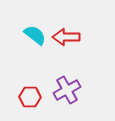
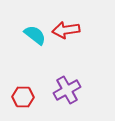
red arrow: moved 7 px up; rotated 8 degrees counterclockwise
red hexagon: moved 7 px left
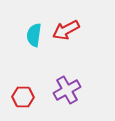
red arrow: rotated 20 degrees counterclockwise
cyan semicircle: moved 1 px left; rotated 120 degrees counterclockwise
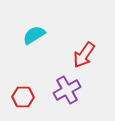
red arrow: moved 18 px right, 25 px down; rotated 28 degrees counterclockwise
cyan semicircle: rotated 50 degrees clockwise
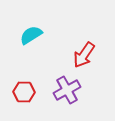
cyan semicircle: moved 3 px left
red hexagon: moved 1 px right, 5 px up
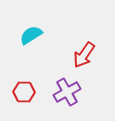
purple cross: moved 2 px down
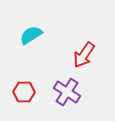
purple cross: rotated 28 degrees counterclockwise
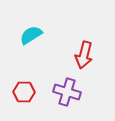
red arrow: rotated 20 degrees counterclockwise
purple cross: rotated 16 degrees counterclockwise
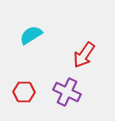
red arrow: rotated 20 degrees clockwise
purple cross: rotated 8 degrees clockwise
